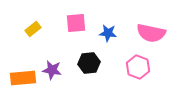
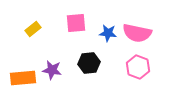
pink semicircle: moved 14 px left
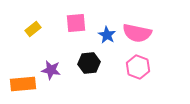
blue star: moved 1 px left, 2 px down; rotated 24 degrees clockwise
purple star: moved 1 px left
orange rectangle: moved 6 px down
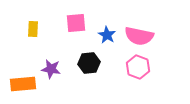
yellow rectangle: rotated 49 degrees counterclockwise
pink semicircle: moved 2 px right, 3 px down
purple star: moved 1 px up
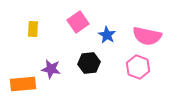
pink square: moved 2 px right, 1 px up; rotated 30 degrees counterclockwise
pink semicircle: moved 8 px right
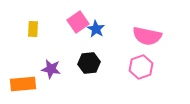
blue star: moved 11 px left, 6 px up
pink hexagon: moved 3 px right; rotated 20 degrees clockwise
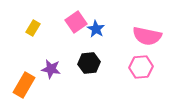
pink square: moved 2 px left
yellow rectangle: moved 1 px up; rotated 28 degrees clockwise
pink hexagon: rotated 15 degrees clockwise
orange rectangle: moved 1 px right, 1 px down; rotated 55 degrees counterclockwise
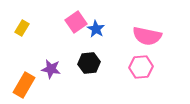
yellow rectangle: moved 11 px left
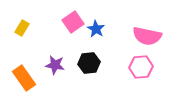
pink square: moved 3 px left
purple star: moved 4 px right, 4 px up
orange rectangle: moved 7 px up; rotated 65 degrees counterclockwise
